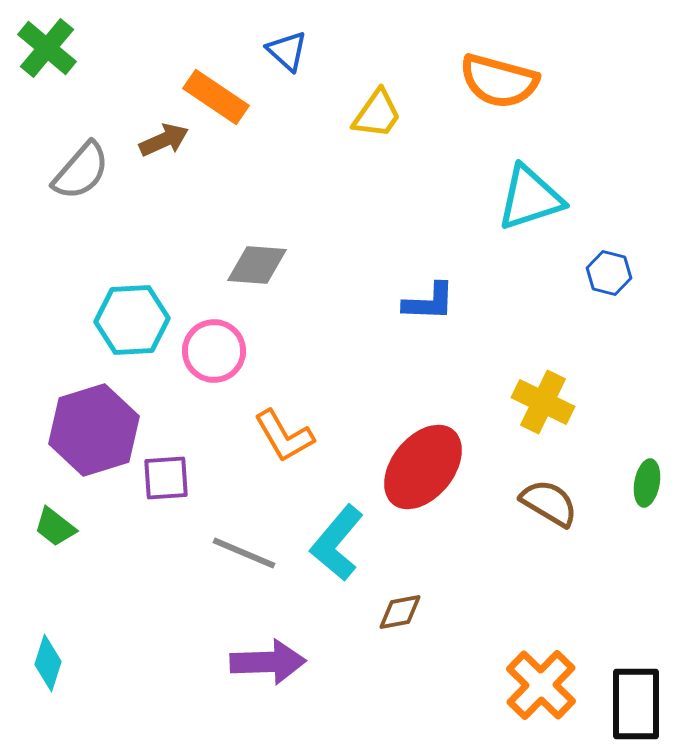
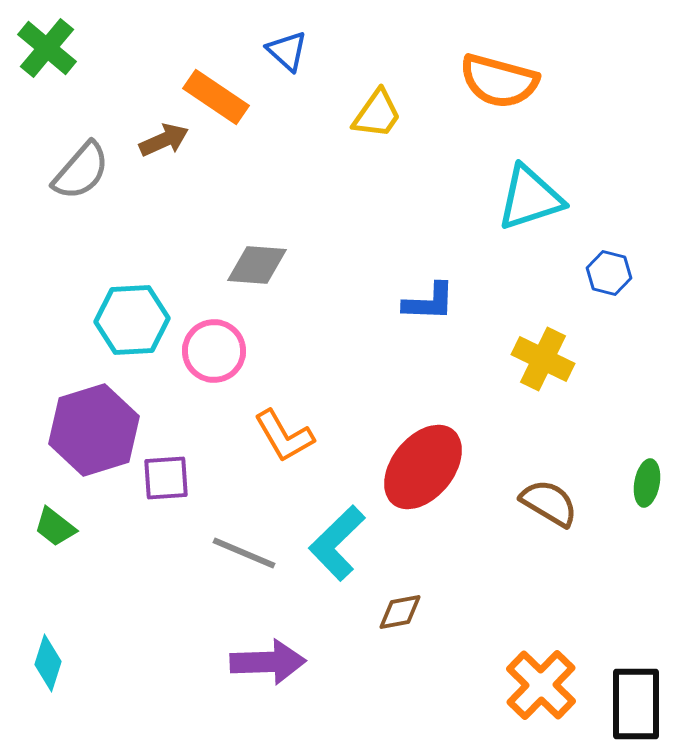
yellow cross: moved 43 px up
cyan L-shape: rotated 6 degrees clockwise
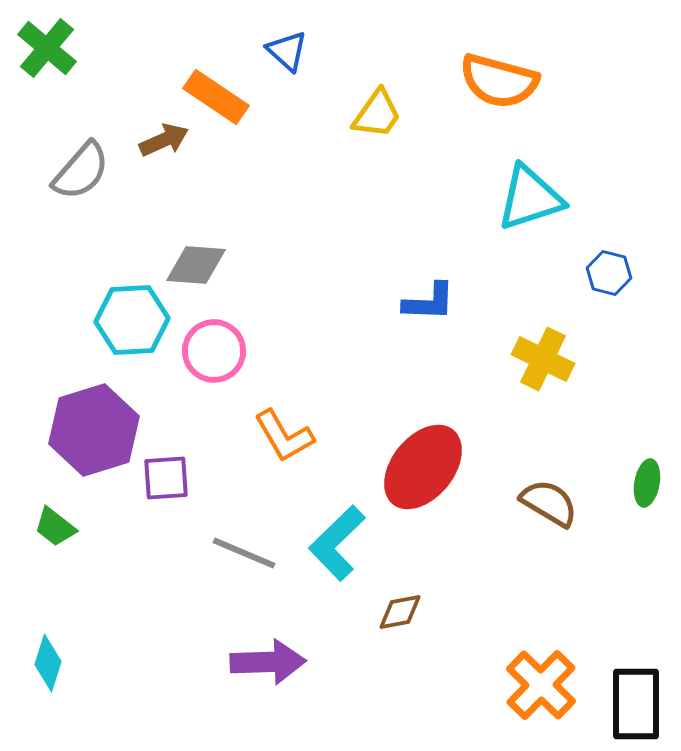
gray diamond: moved 61 px left
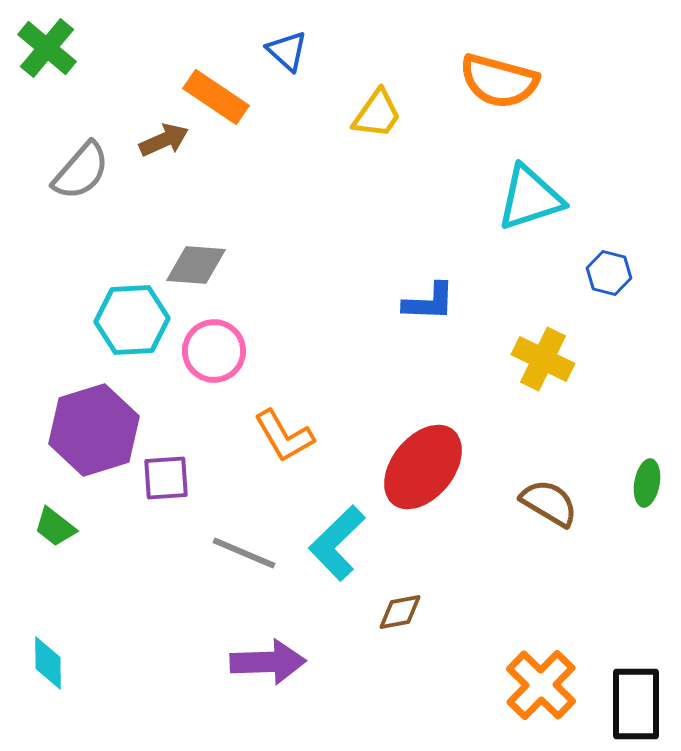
cyan diamond: rotated 18 degrees counterclockwise
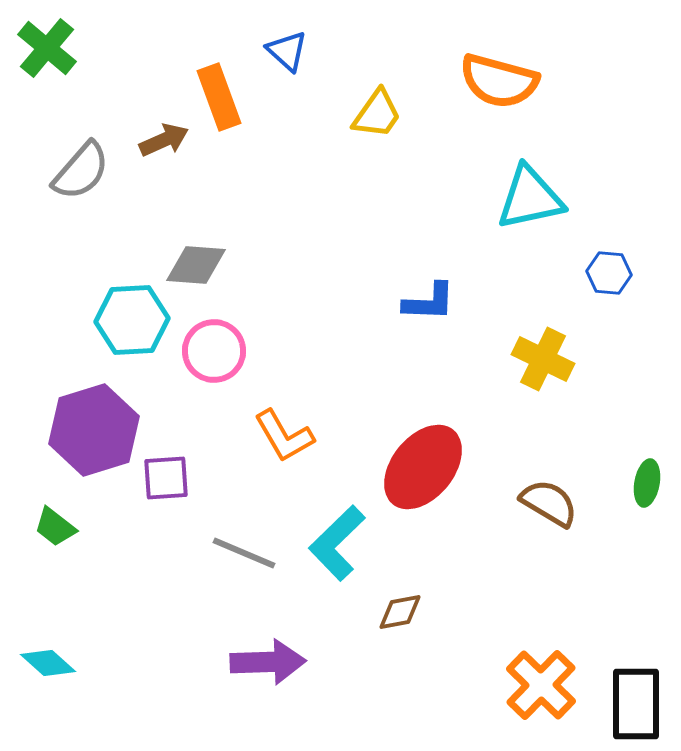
orange rectangle: moved 3 px right; rotated 36 degrees clockwise
cyan triangle: rotated 6 degrees clockwise
blue hexagon: rotated 9 degrees counterclockwise
cyan diamond: rotated 48 degrees counterclockwise
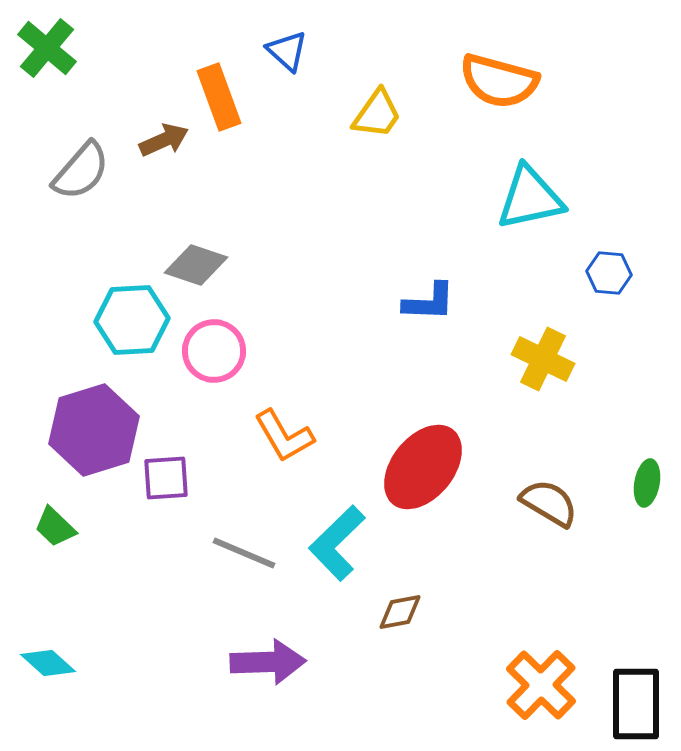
gray diamond: rotated 14 degrees clockwise
green trapezoid: rotated 6 degrees clockwise
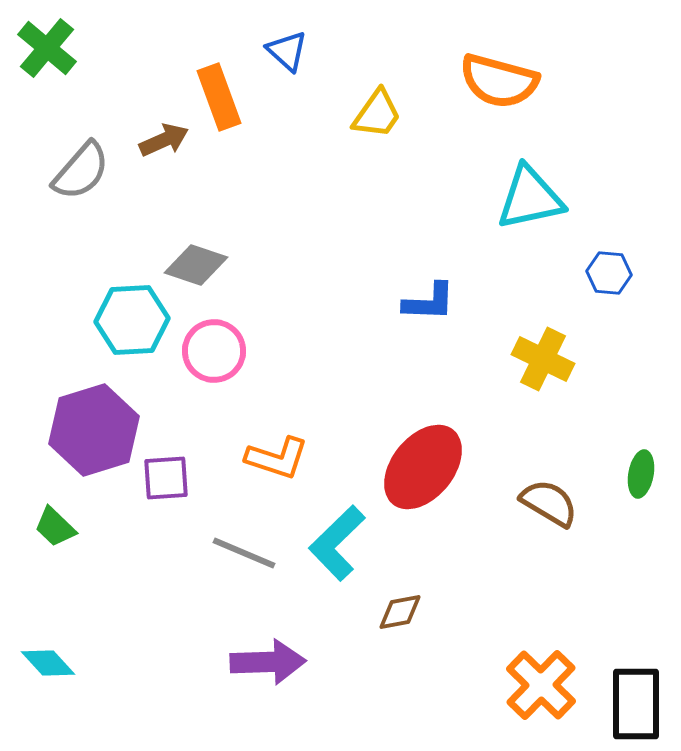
orange L-shape: moved 7 px left, 22 px down; rotated 42 degrees counterclockwise
green ellipse: moved 6 px left, 9 px up
cyan diamond: rotated 6 degrees clockwise
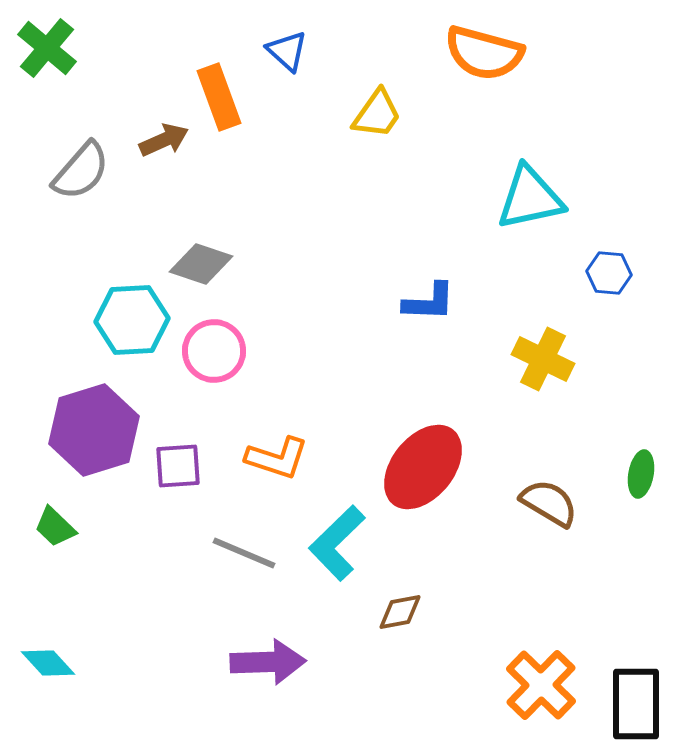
orange semicircle: moved 15 px left, 28 px up
gray diamond: moved 5 px right, 1 px up
purple square: moved 12 px right, 12 px up
